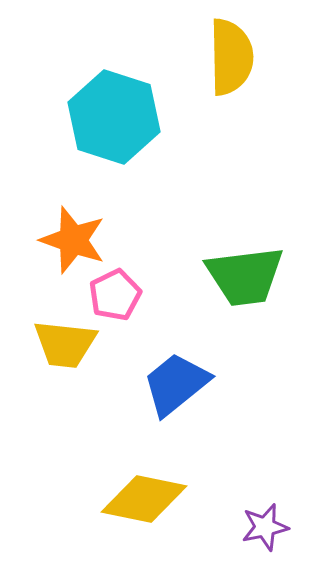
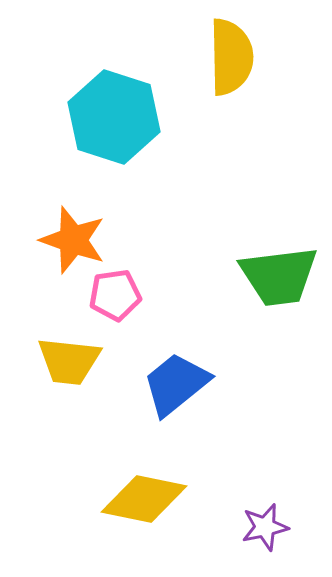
green trapezoid: moved 34 px right
pink pentagon: rotated 18 degrees clockwise
yellow trapezoid: moved 4 px right, 17 px down
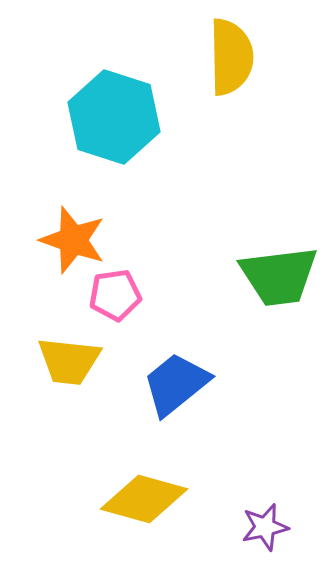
yellow diamond: rotated 4 degrees clockwise
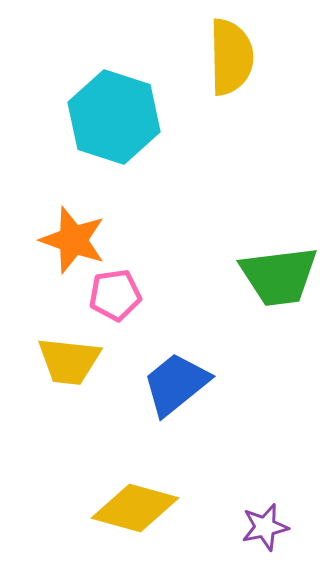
yellow diamond: moved 9 px left, 9 px down
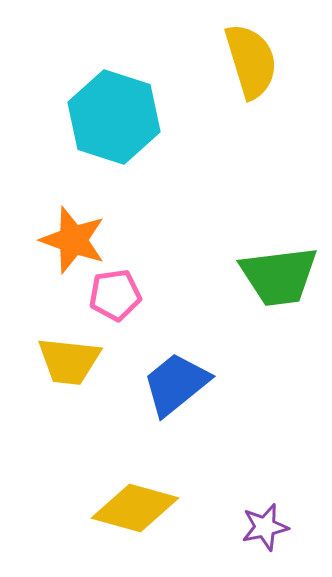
yellow semicircle: moved 20 px right, 4 px down; rotated 16 degrees counterclockwise
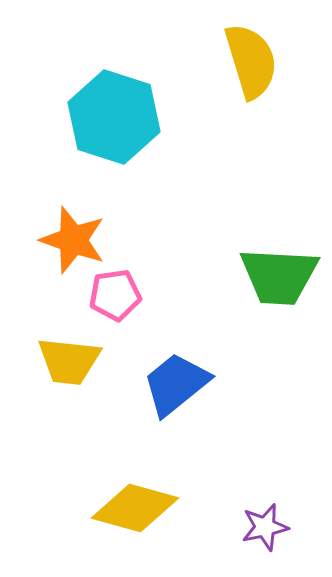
green trapezoid: rotated 10 degrees clockwise
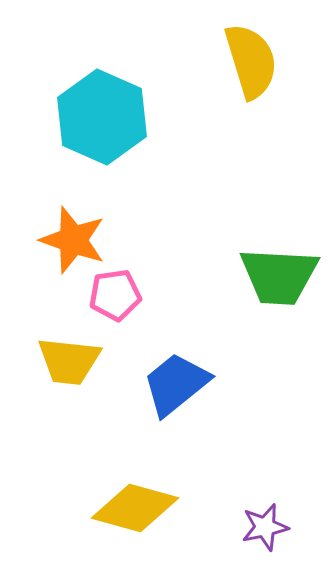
cyan hexagon: moved 12 px left; rotated 6 degrees clockwise
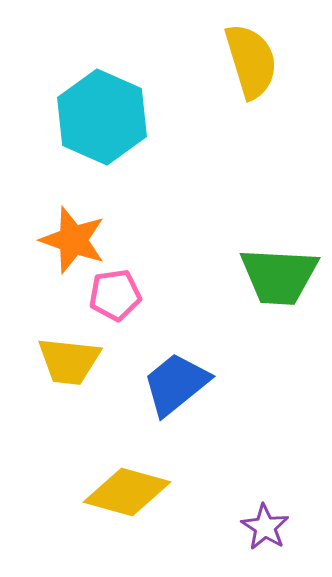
yellow diamond: moved 8 px left, 16 px up
purple star: rotated 27 degrees counterclockwise
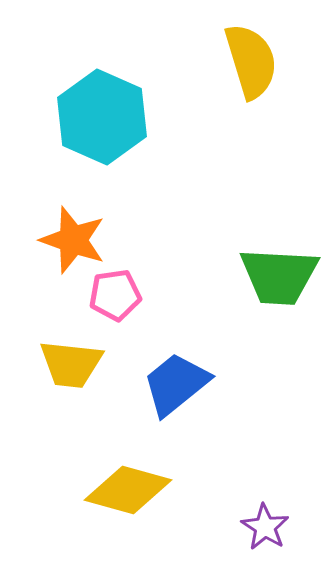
yellow trapezoid: moved 2 px right, 3 px down
yellow diamond: moved 1 px right, 2 px up
